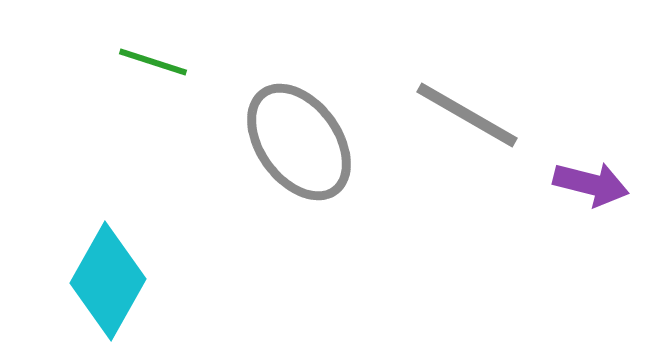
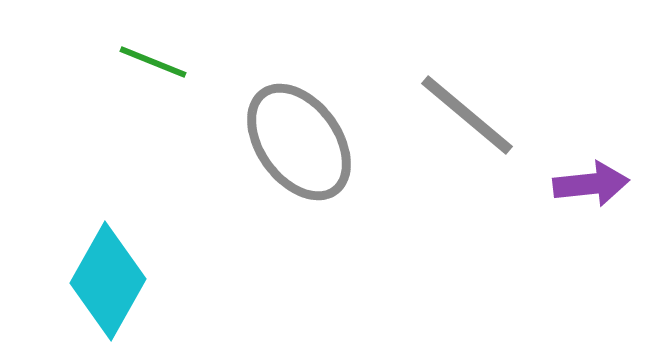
green line: rotated 4 degrees clockwise
gray line: rotated 10 degrees clockwise
purple arrow: rotated 20 degrees counterclockwise
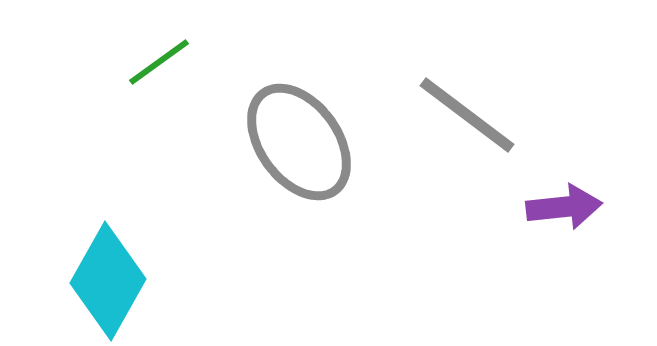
green line: moved 6 px right; rotated 58 degrees counterclockwise
gray line: rotated 3 degrees counterclockwise
purple arrow: moved 27 px left, 23 px down
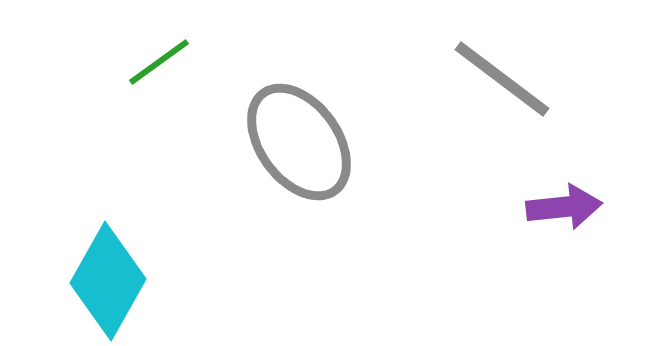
gray line: moved 35 px right, 36 px up
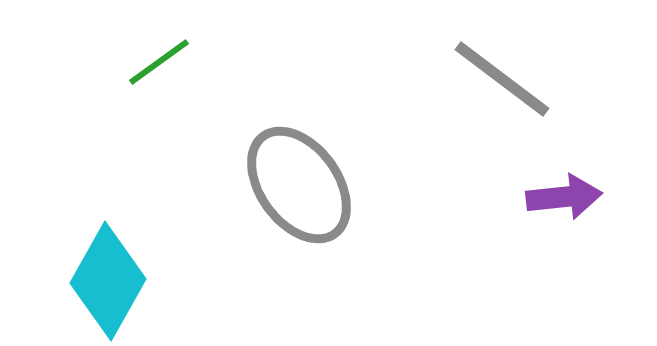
gray ellipse: moved 43 px down
purple arrow: moved 10 px up
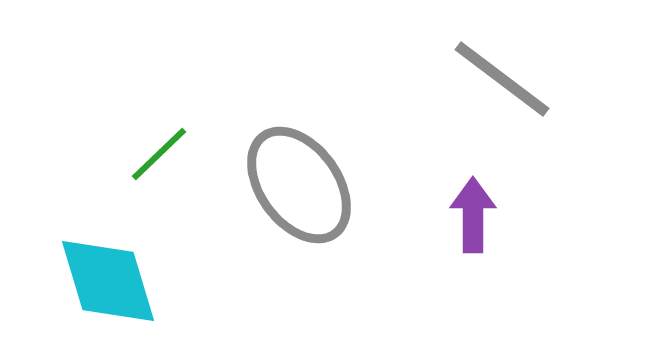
green line: moved 92 px down; rotated 8 degrees counterclockwise
purple arrow: moved 91 px left, 18 px down; rotated 84 degrees counterclockwise
cyan diamond: rotated 46 degrees counterclockwise
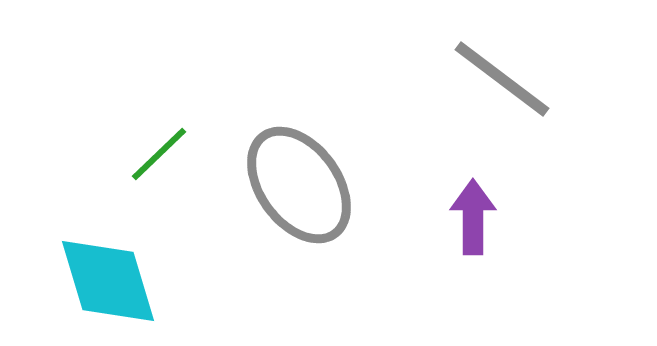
purple arrow: moved 2 px down
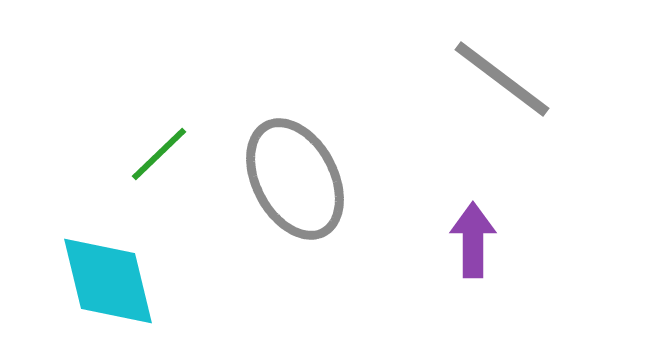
gray ellipse: moved 4 px left, 6 px up; rotated 8 degrees clockwise
purple arrow: moved 23 px down
cyan diamond: rotated 3 degrees clockwise
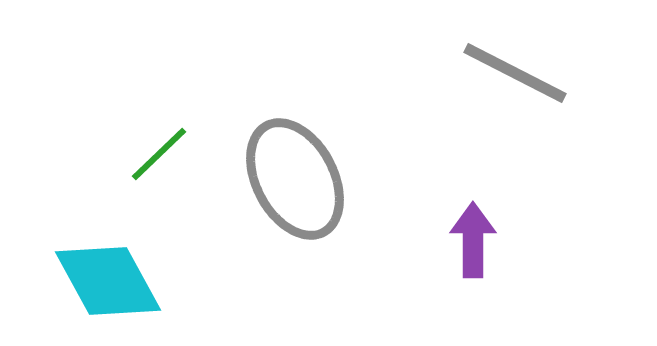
gray line: moved 13 px right, 6 px up; rotated 10 degrees counterclockwise
cyan diamond: rotated 15 degrees counterclockwise
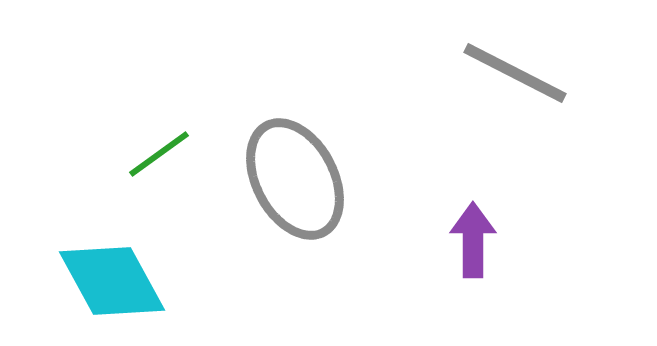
green line: rotated 8 degrees clockwise
cyan diamond: moved 4 px right
